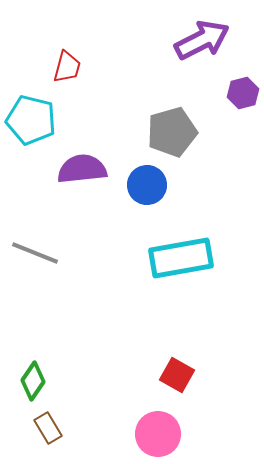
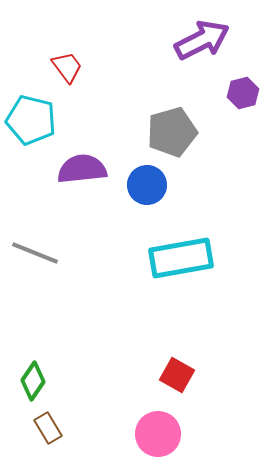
red trapezoid: rotated 52 degrees counterclockwise
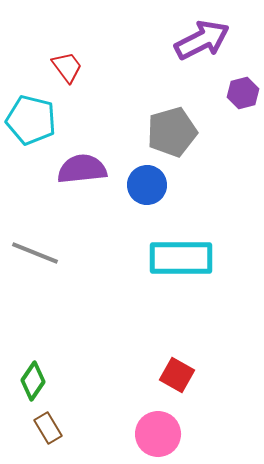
cyan rectangle: rotated 10 degrees clockwise
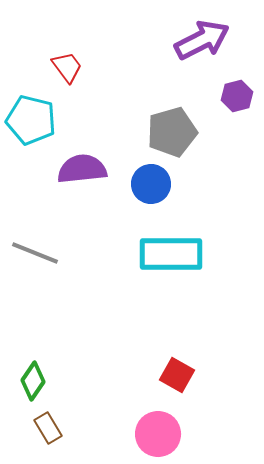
purple hexagon: moved 6 px left, 3 px down
blue circle: moved 4 px right, 1 px up
cyan rectangle: moved 10 px left, 4 px up
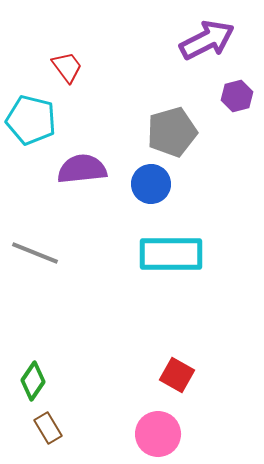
purple arrow: moved 5 px right
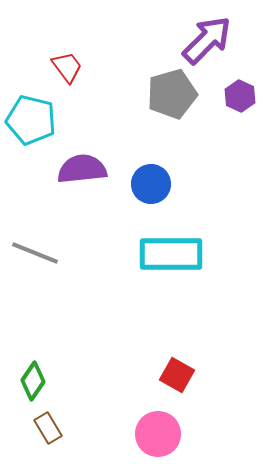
purple arrow: rotated 18 degrees counterclockwise
purple hexagon: moved 3 px right; rotated 20 degrees counterclockwise
gray pentagon: moved 38 px up
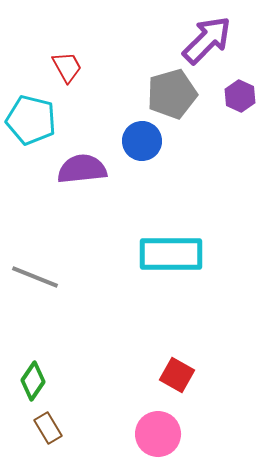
red trapezoid: rotated 8 degrees clockwise
blue circle: moved 9 px left, 43 px up
gray line: moved 24 px down
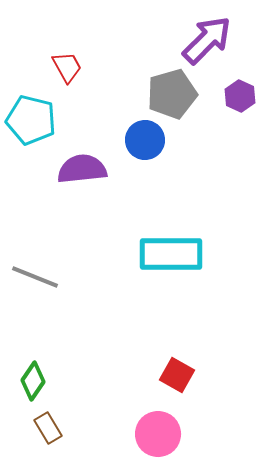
blue circle: moved 3 px right, 1 px up
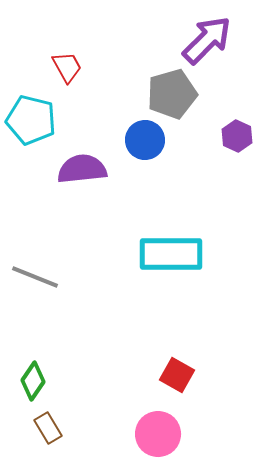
purple hexagon: moved 3 px left, 40 px down
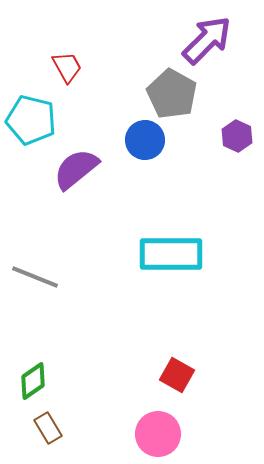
gray pentagon: rotated 27 degrees counterclockwise
purple semicircle: moved 6 px left; rotated 33 degrees counterclockwise
green diamond: rotated 21 degrees clockwise
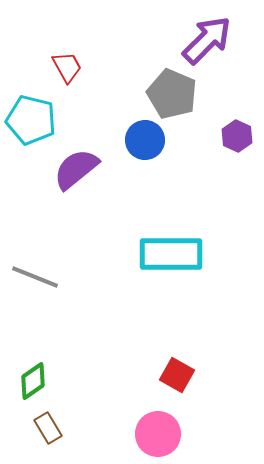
gray pentagon: rotated 6 degrees counterclockwise
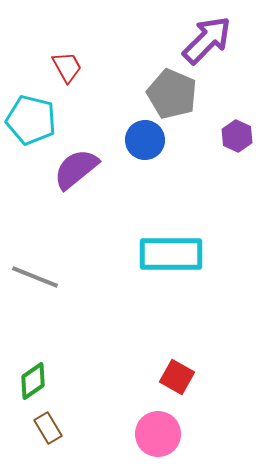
red square: moved 2 px down
